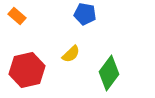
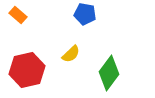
orange rectangle: moved 1 px right, 1 px up
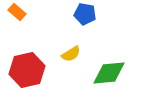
orange rectangle: moved 1 px left, 3 px up
yellow semicircle: rotated 12 degrees clockwise
green diamond: rotated 48 degrees clockwise
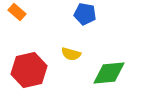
yellow semicircle: rotated 48 degrees clockwise
red hexagon: moved 2 px right
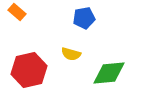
blue pentagon: moved 1 px left, 4 px down; rotated 20 degrees counterclockwise
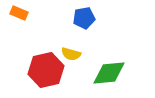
orange rectangle: moved 2 px right, 1 px down; rotated 18 degrees counterclockwise
red hexagon: moved 17 px right
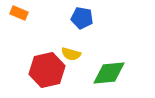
blue pentagon: moved 2 px left; rotated 20 degrees clockwise
red hexagon: moved 1 px right
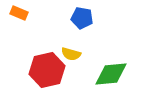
green diamond: moved 2 px right, 1 px down
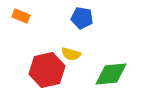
orange rectangle: moved 2 px right, 3 px down
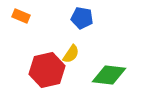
yellow semicircle: rotated 72 degrees counterclockwise
green diamond: moved 2 px left, 1 px down; rotated 12 degrees clockwise
